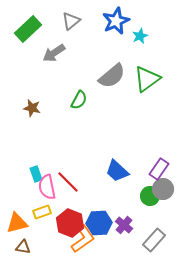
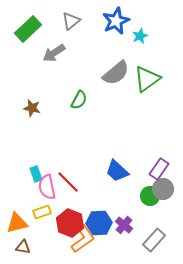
gray semicircle: moved 4 px right, 3 px up
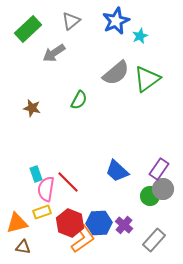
pink semicircle: moved 1 px left, 2 px down; rotated 20 degrees clockwise
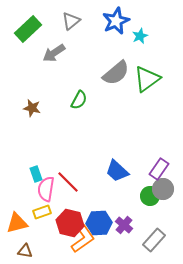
red hexagon: rotated 8 degrees counterclockwise
brown triangle: moved 2 px right, 4 px down
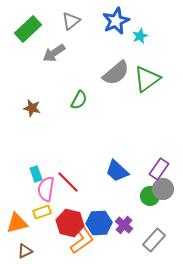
orange L-shape: moved 1 px left, 1 px down
brown triangle: rotated 35 degrees counterclockwise
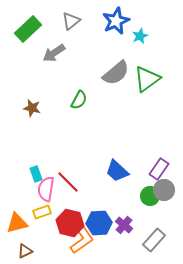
gray circle: moved 1 px right, 1 px down
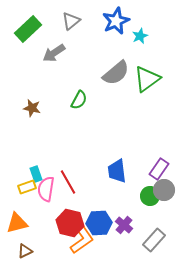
blue trapezoid: rotated 40 degrees clockwise
red line: rotated 15 degrees clockwise
yellow rectangle: moved 15 px left, 25 px up
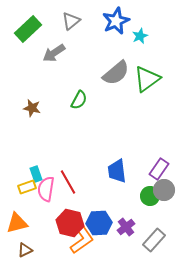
purple cross: moved 2 px right, 2 px down; rotated 12 degrees clockwise
brown triangle: moved 1 px up
